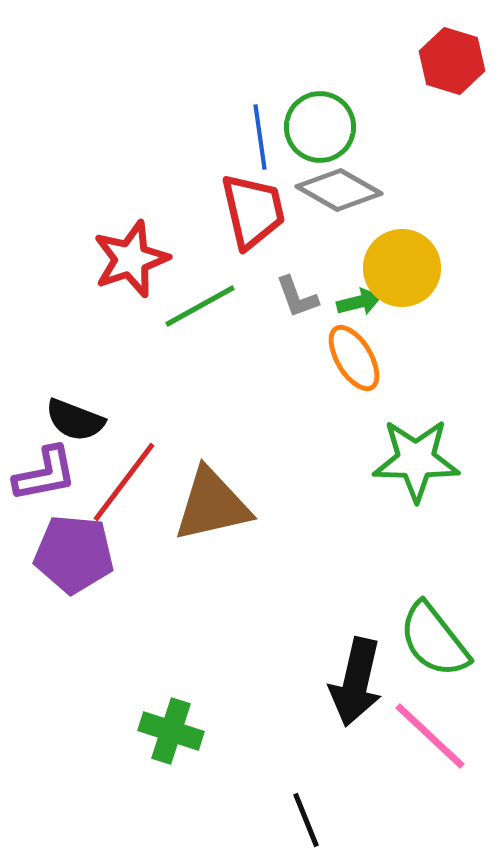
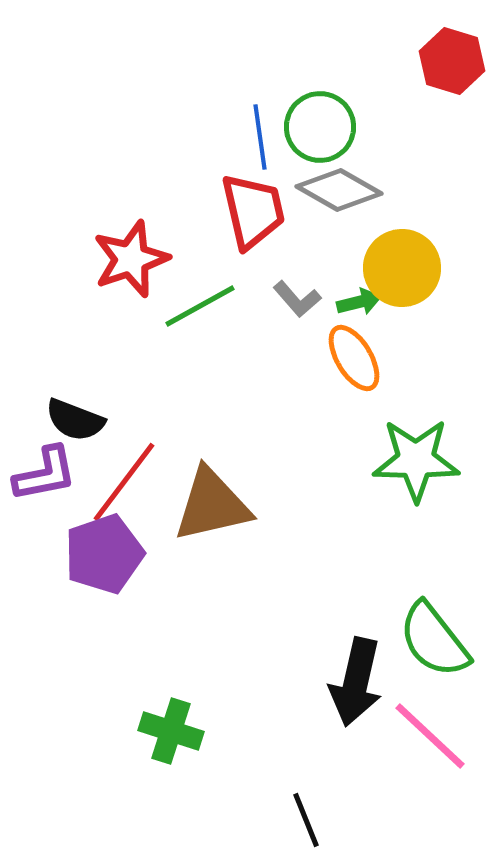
gray L-shape: moved 2 px down; rotated 21 degrees counterclockwise
purple pentagon: moved 30 px right; rotated 24 degrees counterclockwise
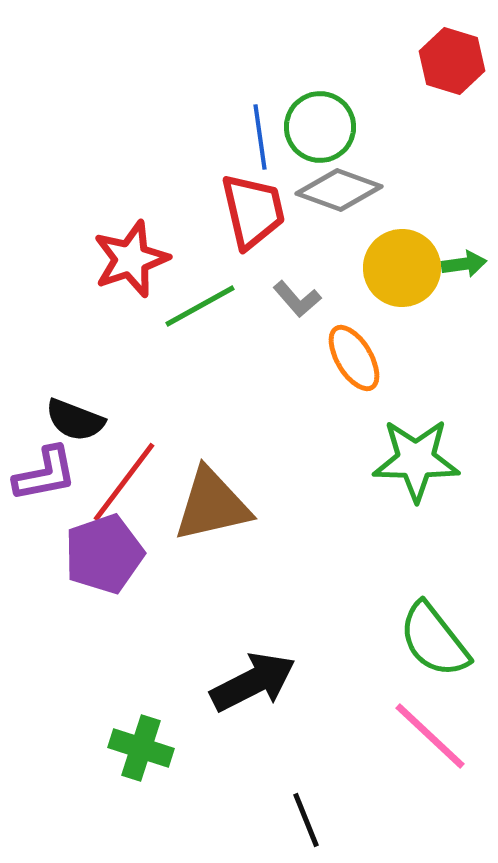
gray diamond: rotated 10 degrees counterclockwise
green arrow: moved 105 px right, 38 px up; rotated 6 degrees clockwise
black arrow: moved 103 px left; rotated 130 degrees counterclockwise
green cross: moved 30 px left, 17 px down
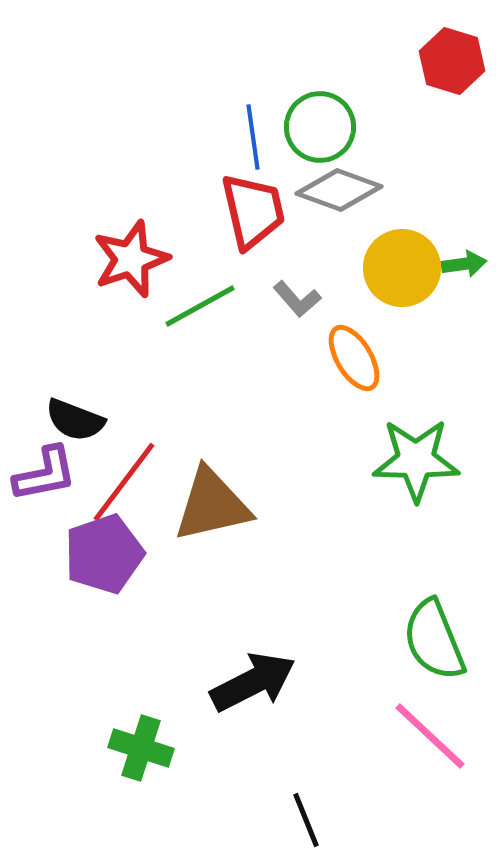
blue line: moved 7 px left
green semicircle: rotated 16 degrees clockwise
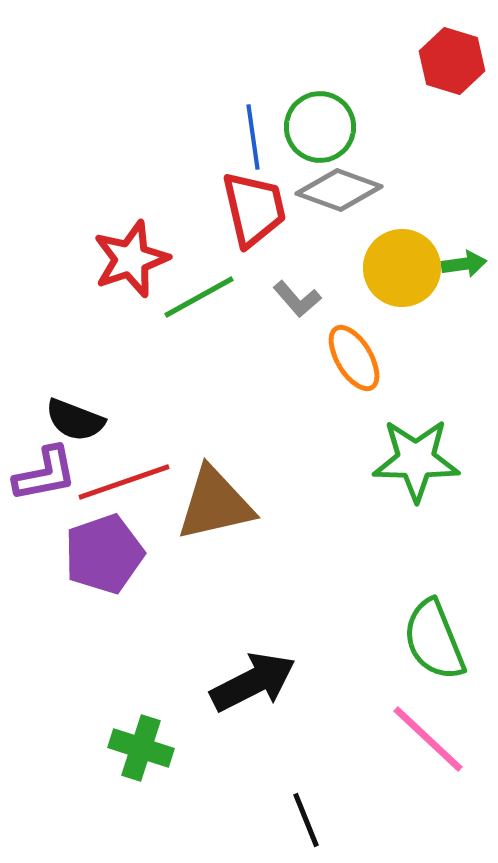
red trapezoid: moved 1 px right, 2 px up
green line: moved 1 px left, 9 px up
red line: rotated 34 degrees clockwise
brown triangle: moved 3 px right, 1 px up
pink line: moved 2 px left, 3 px down
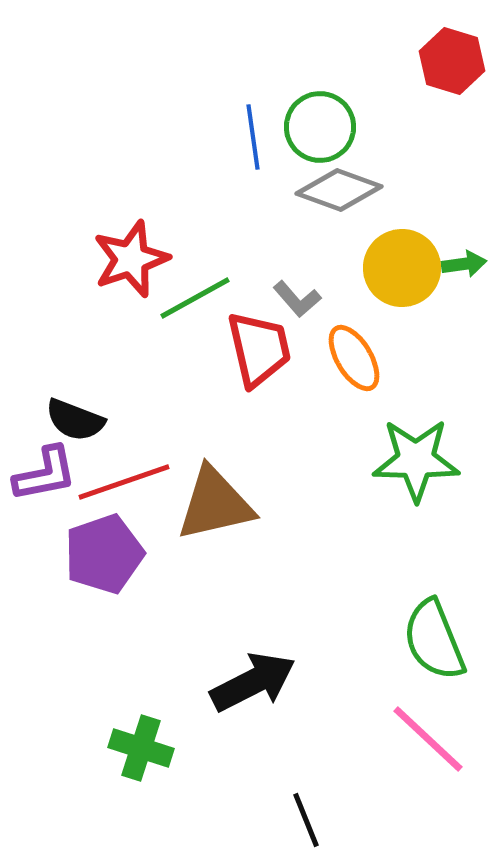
red trapezoid: moved 5 px right, 140 px down
green line: moved 4 px left, 1 px down
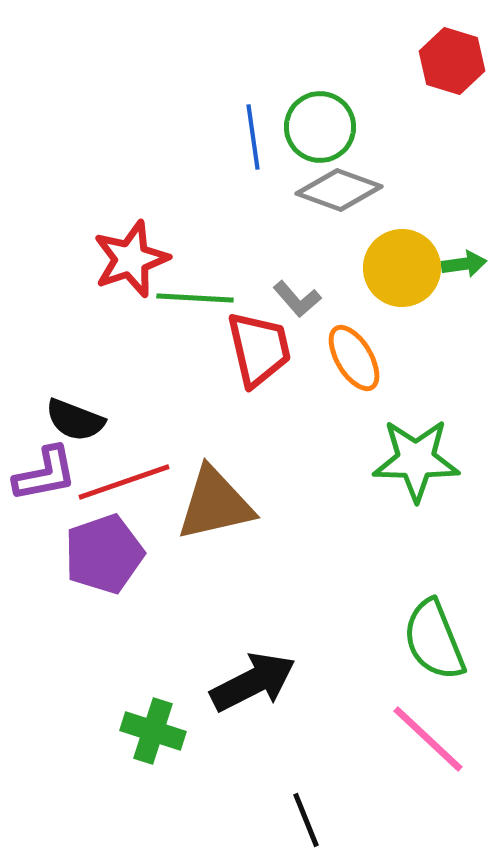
green line: rotated 32 degrees clockwise
green cross: moved 12 px right, 17 px up
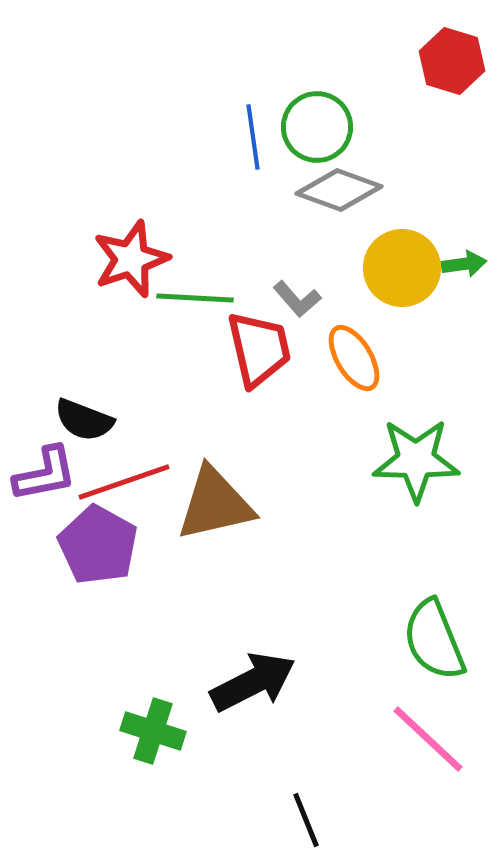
green circle: moved 3 px left
black semicircle: moved 9 px right
purple pentagon: moved 6 px left, 9 px up; rotated 24 degrees counterclockwise
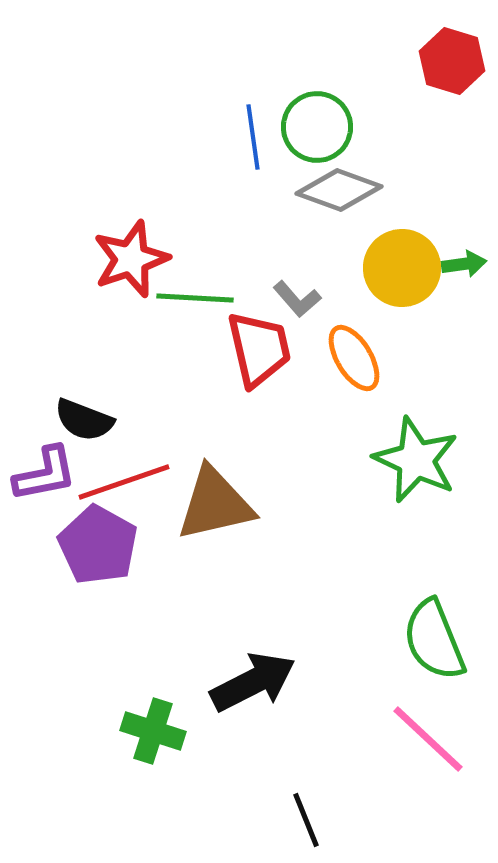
green star: rotated 24 degrees clockwise
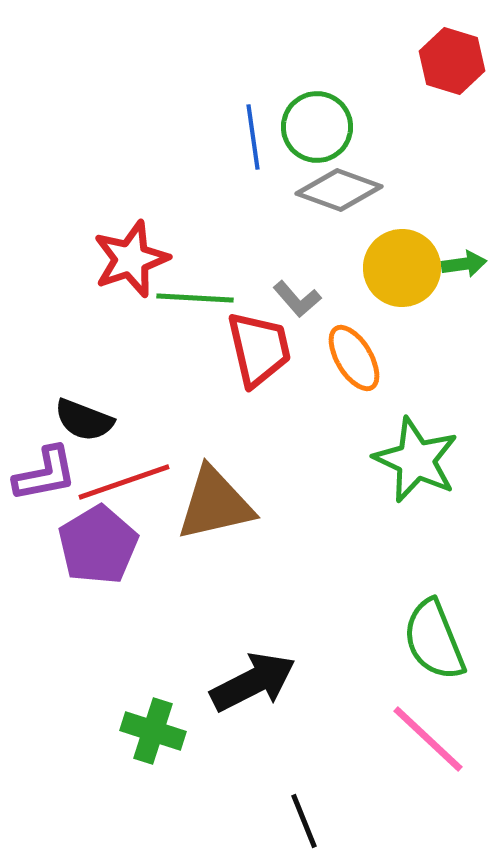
purple pentagon: rotated 12 degrees clockwise
black line: moved 2 px left, 1 px down
